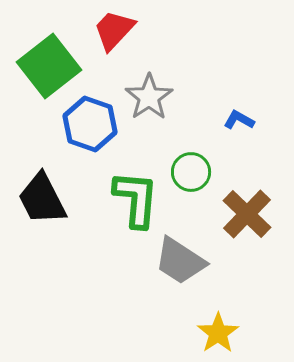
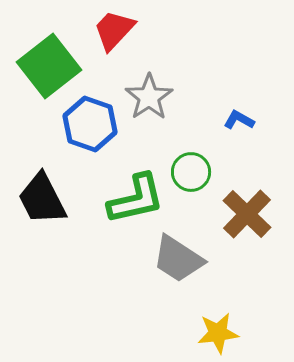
green L-shape: rotated 72 degrees clockwise
gray trapezoid: moved 2 px left, 2 px up
yellow star: rotated 27 degrees clockwise
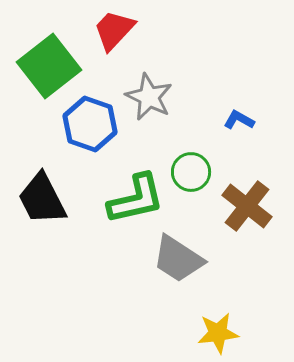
gray star: rotated 12 degrees counterclockwise
brown cross: moved 8 px up; rotated 6 degrees counterclockwise
